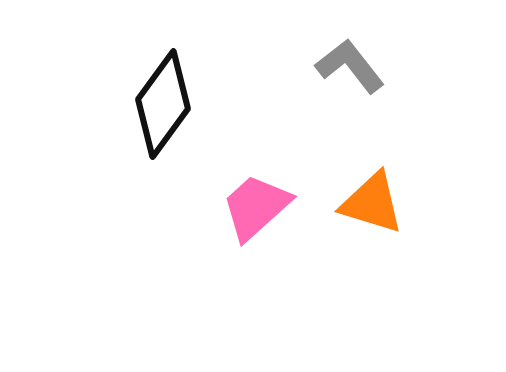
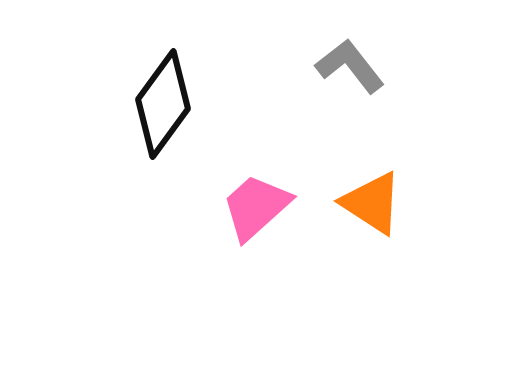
orange triangle: rotated 16 degrees clockwise
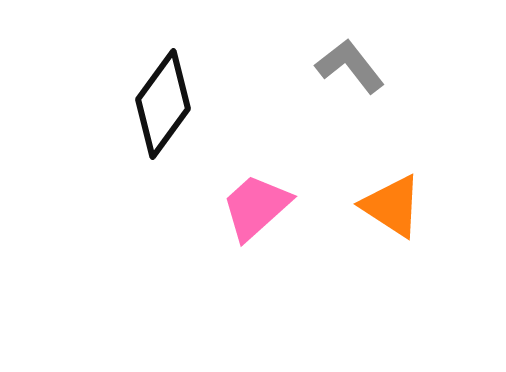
orange triangle: moved 20 px right, 3 px down
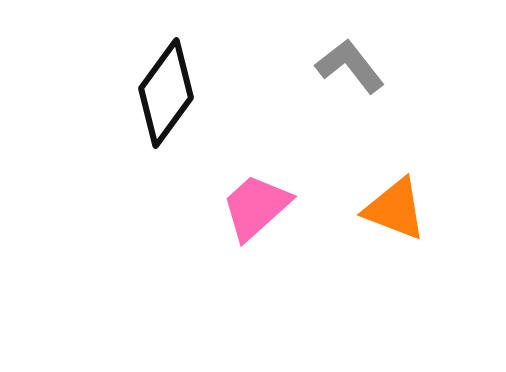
black diamond: moved 3 px right, 11 px up
orange triangle: moved 3 px right, 3 px down; rotated 12 degrees counterclockwise
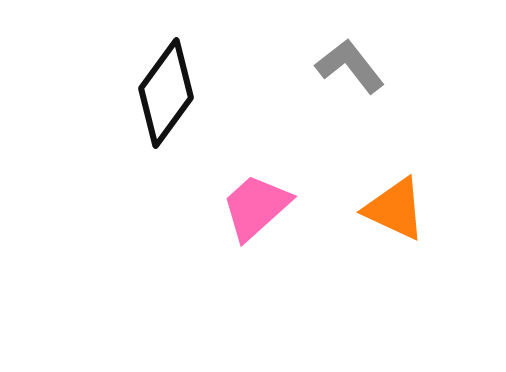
orange triangle: rotated 4 degrees clockwise
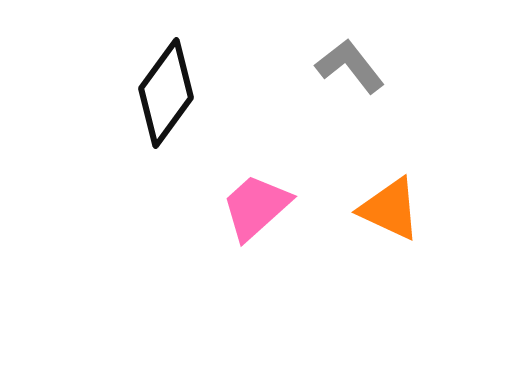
orange triangle: moved 5 px left
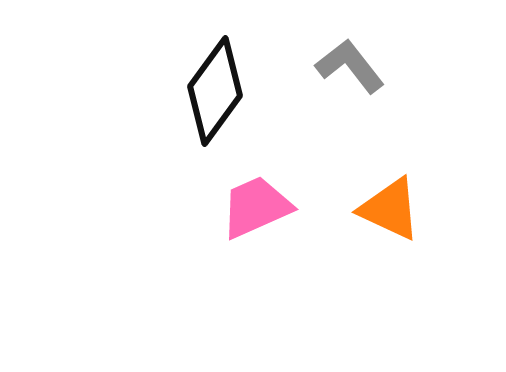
black diamond: moved 49 px right, 2 px up
pink trapezoid: rotated 18 degrees clockwise
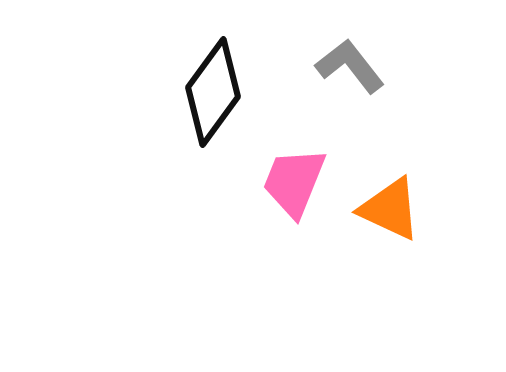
black diamond: moved 2 px left, 1 px down
pink trapezoid: moved 38 px right, 25 px up; rotated 44 degrees counterclockwise
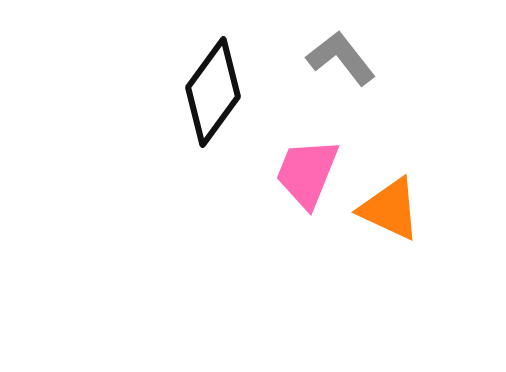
gray L-shape: moved 9 px left, 8 px up
pink trapezoid: moved 13 px right, 9 px up
